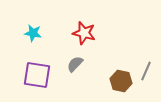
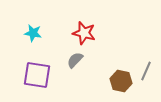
gray semicircle: moved 4 px up
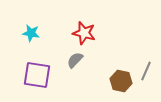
cyan star: moved 2 px left
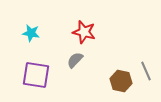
red star: moved 1 px up
gray line: rotated 48 degrees counterclockwise
purple square: moved 1 px left
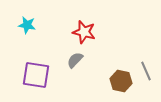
cyan star: moved 4 px left, 8 px up
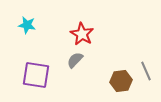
red star: moved 2 px left, 2 px down; rotated 15 degrees clockwise
brown hexagon: rotated 20 degrees counterclockwise
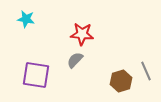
cyan star: moved 1 px left, 6 px up
red star: rotated 25 degrees counterclockwise
brown hexagon: rotated 10 degrees counterclockwise
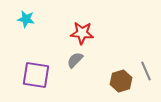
red star: moved 1 px up
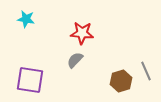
purple square: moved 6 px left, 5 px down
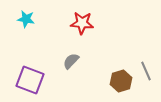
red star: moved 10 px up
gray semicircle: moved 4 px left, 1 px down
purple square: rotated 12 degrees clockwise
